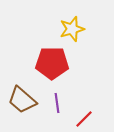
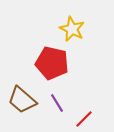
yellow star: rotated 30 degrees counterclockwise
red pentagon: rotated 12 degrees clockwise
purple line: rotated 24 degrees counterclockwise
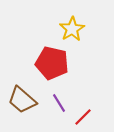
yellow star: rotated 15 degrees clockwise
purple line: moved 2 px right
red line: moved 1 px left, 2 px up
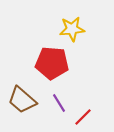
yellow star: rotated 25 degrees clockwise
red pentagon: rotated 8 degrees counterclockwise
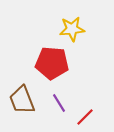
brown trapezoid: rotated 28 degrees clockwise
red line: moved 2 px right
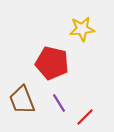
yellow star: moved 10 px right
red pentagon: rotated 8 degrees clockwise
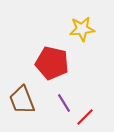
purple line: moved 5 px right
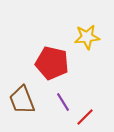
yellow star: moved 5 px right, 8 px down
purple line: moved 1 px left, 1 px up
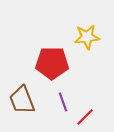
red pentagon: rotated 12 degrees counterclockwise
purple line: rotated 12 degrees clockwise
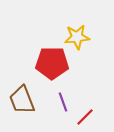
yellow star: moved 10 px left
